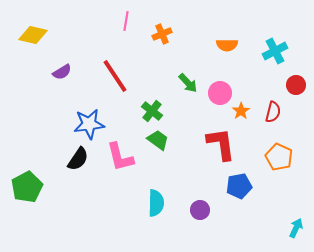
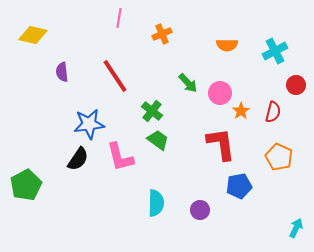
pink line: moved 7 px left, 3 px up
purple semicircle: rotated 114 degrees clockwise
green pentagon: moved 1 px left, 2 px up
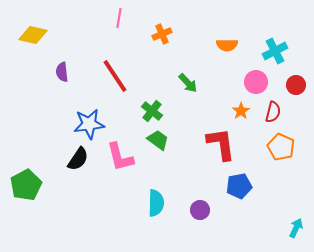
pink circle: moved 36 px right, 11 px up
orange pentagon: moved 2 px right, 10 px up
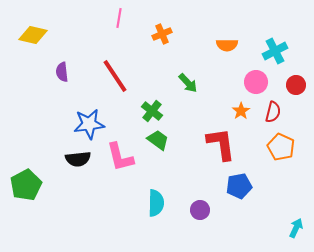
black semicircle: rotated 50 degrees clockwise
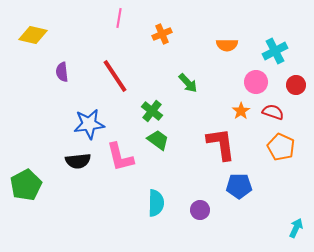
red semicircle: rotated 85 degrees counterclockwise
black semicircle: moved 2 px down
blue pentagon: rotated 10 degrees clockwise
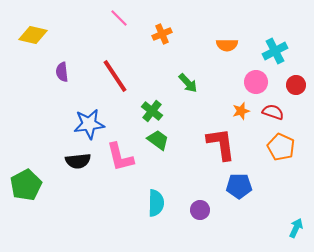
pink line: rotated 54 degrees counterclockwise
orange star: rotated 18 degrees clockwise
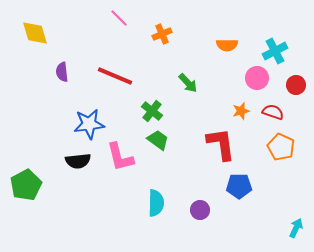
yellow diamond: moved 2 px right, 2 px up; rotated 60 degrees clockwise
red line: rotated 33 degrees counterclockwise
pink circle: moved 1 px right, 4 px up
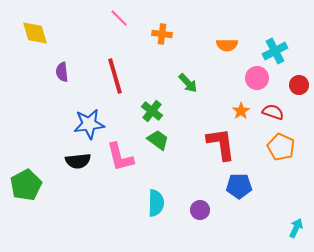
orange cross: rotated 30 degrees clockwise
red line: rotated 51 degrees clockwise
red circle: moved 3 px right
orange star: rotated 18 degrees counterclockwise
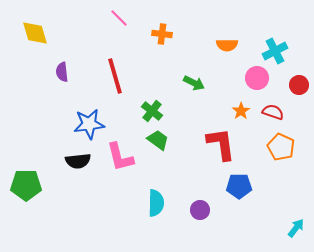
green arrow: moved 6 px right; rotated 20 degrees counterclockwise
green pentagon: rotated 28 degrees clockwise
cyan arrow: rotated 12 degrees clockwise
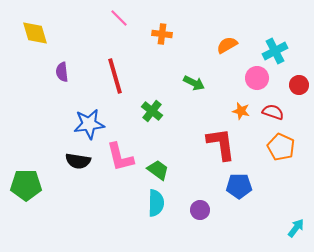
orange semicircle: rotated 150 degrees clockwise
orange star: rotated 24 degrees counterclockwise
green trapezoid: moved 30 px down
black semicircle: rotated 15 degrees clockwise
